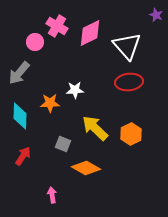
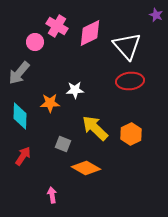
red ellipse: moved 1 px right, 1 px up
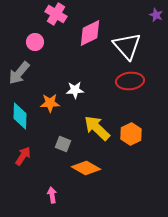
pink cross: moved 1 px left, 12 px up
yellow arrow: moved 2 px right
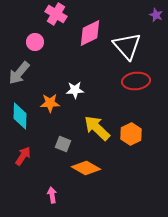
red ellipse: moved 6 px right
